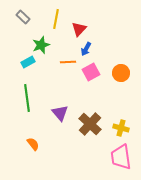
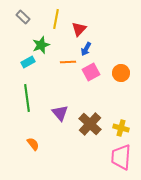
pink trapezoid: rotated 12 degrees clockwise
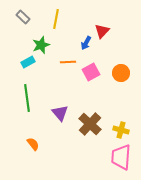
red triangle: moved 23 px right, 2 px down
blue arrow: moved 6 px up
yellow cross: moved 2 px down
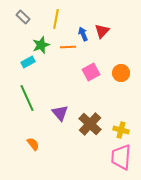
blue arrow: moved 3 px left, 9 px up; rotated 128 degrees clockwise
orange line: moved 15 px up
green line: rotated 16 degrees counterclockwise
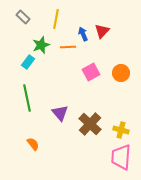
cyan rectangle: rotated 24 degrees counterclockwise
green line: rotated 12 degrees clockwise
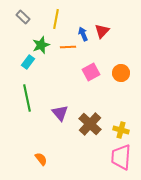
orange semicircle: moved 8 px right, 15 px down
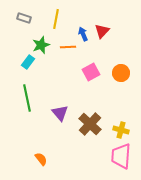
gray rectangle: moved 1 px right, 1 px down; rotated 24 degrees counterclockwise
pink trapezoid: moved 1 px up
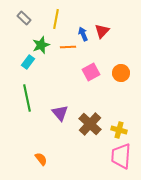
gray rectangle: rotated 24 degrees clockwise
yellow cross: moved 2 px left
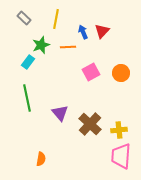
blue arrow: moved 2 px up
yellow cross: rotated 21 degrees counterclockwise
orange semicircle: rotated 48 degrees clockwise
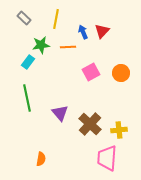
green star: rotated 12 degrees clockwise
pink trapezoid: moved 14 px left, 2 px down
